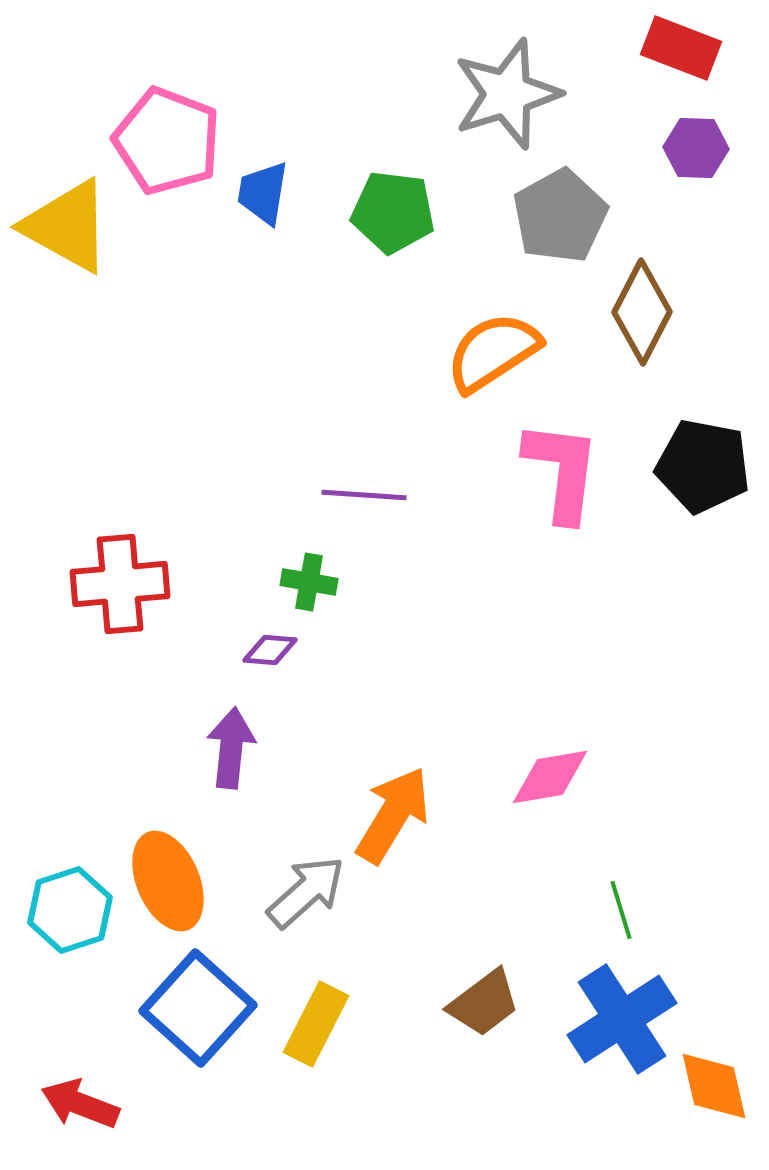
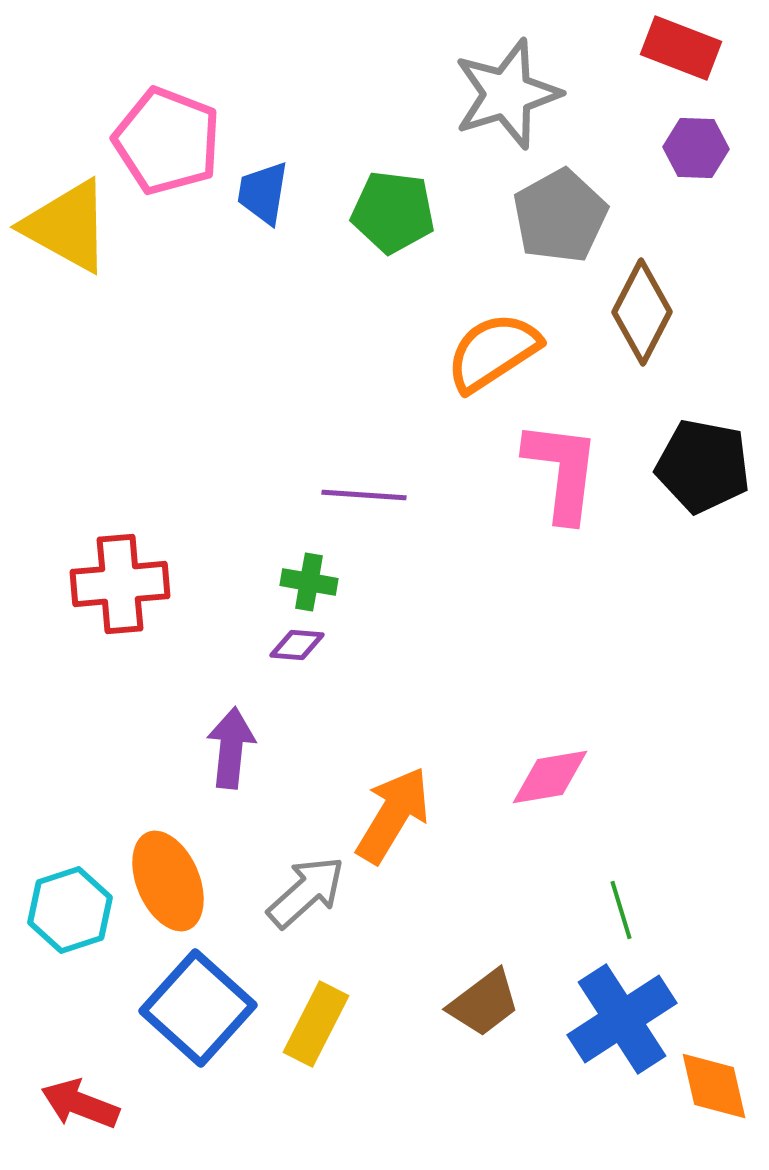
purple diamond: moved 27 px right, 5 px up
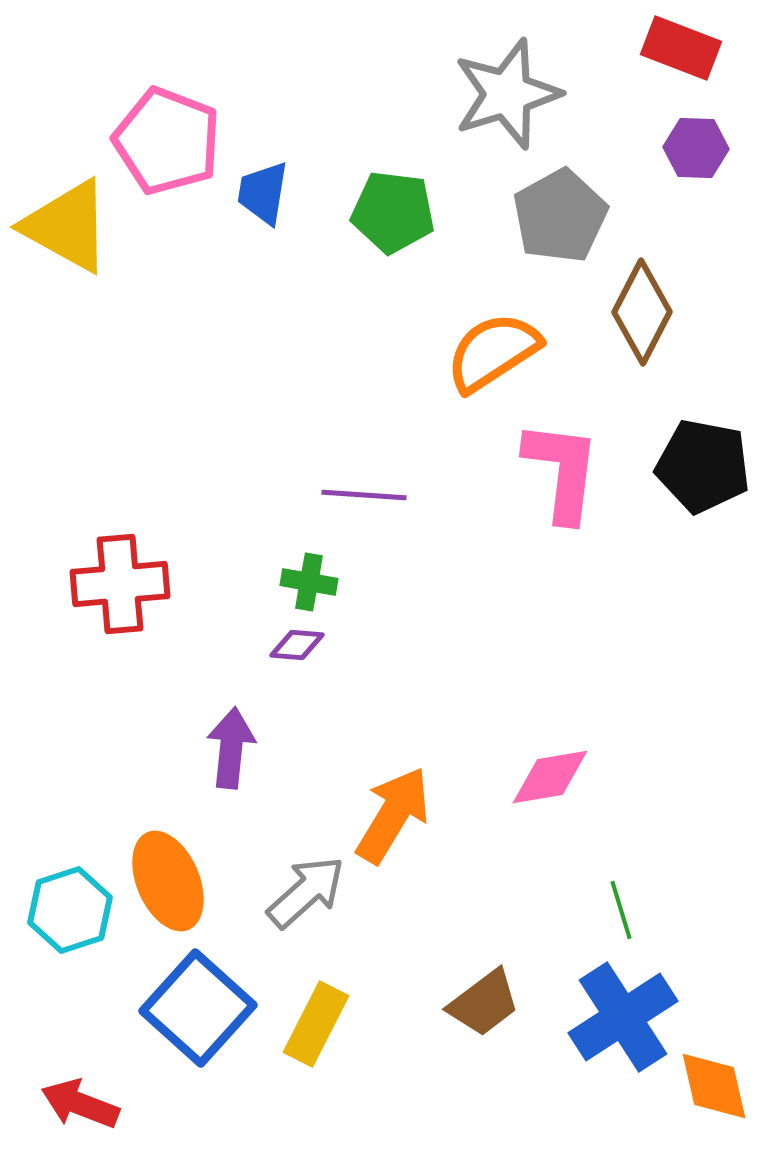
blue cross: moved 1 px right, 2 px up
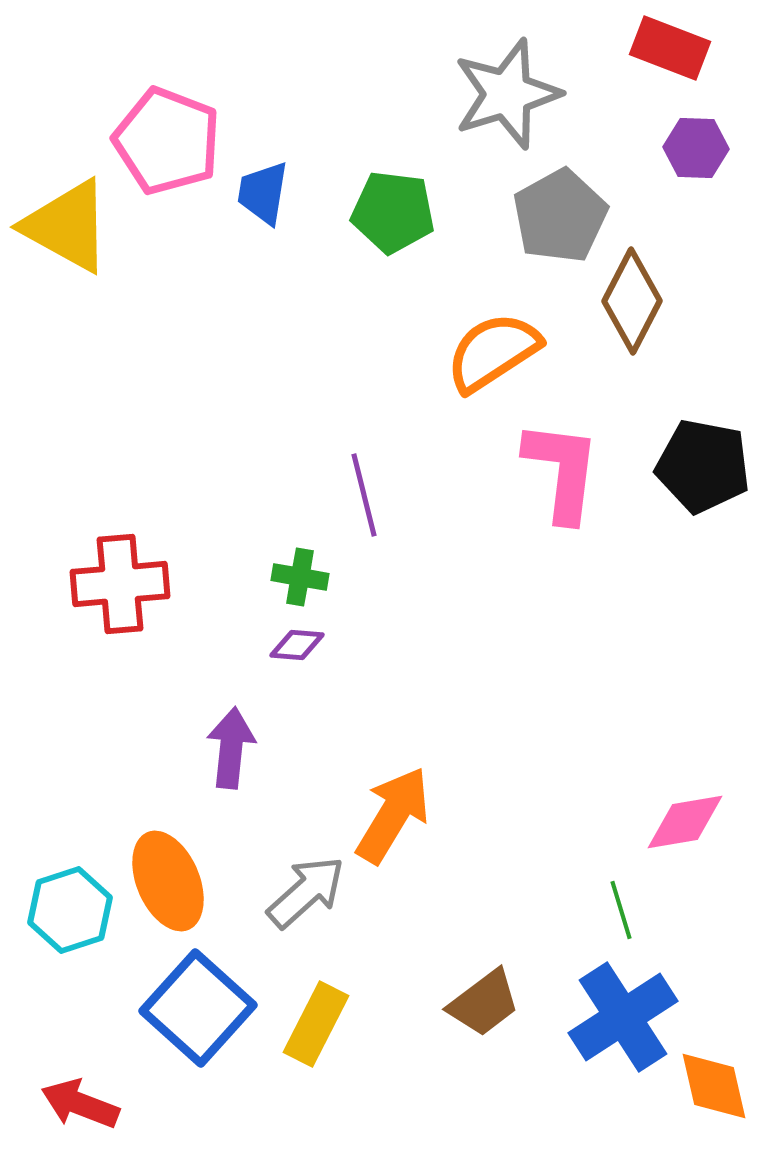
red rectangle: moved 11 px left
brown diamond: moved 10 px left, 11 px up
purple line: rotated 72 degrees clockwise
green cross: moved 9 px left, 5 px up
pink diamond: moved 135 px right, 45 px down
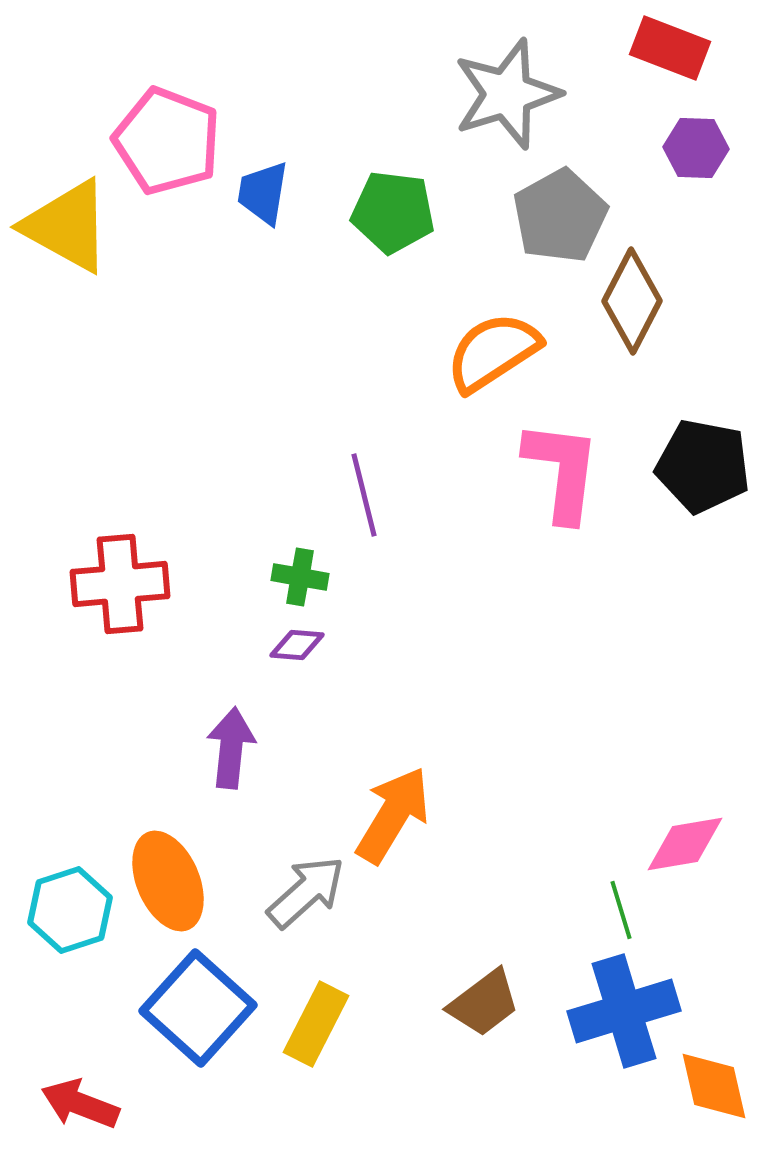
pink diamond: moved 22 px down
blue cross: moved 1 px right, 6 px up; rotated 16 degrees clockwise
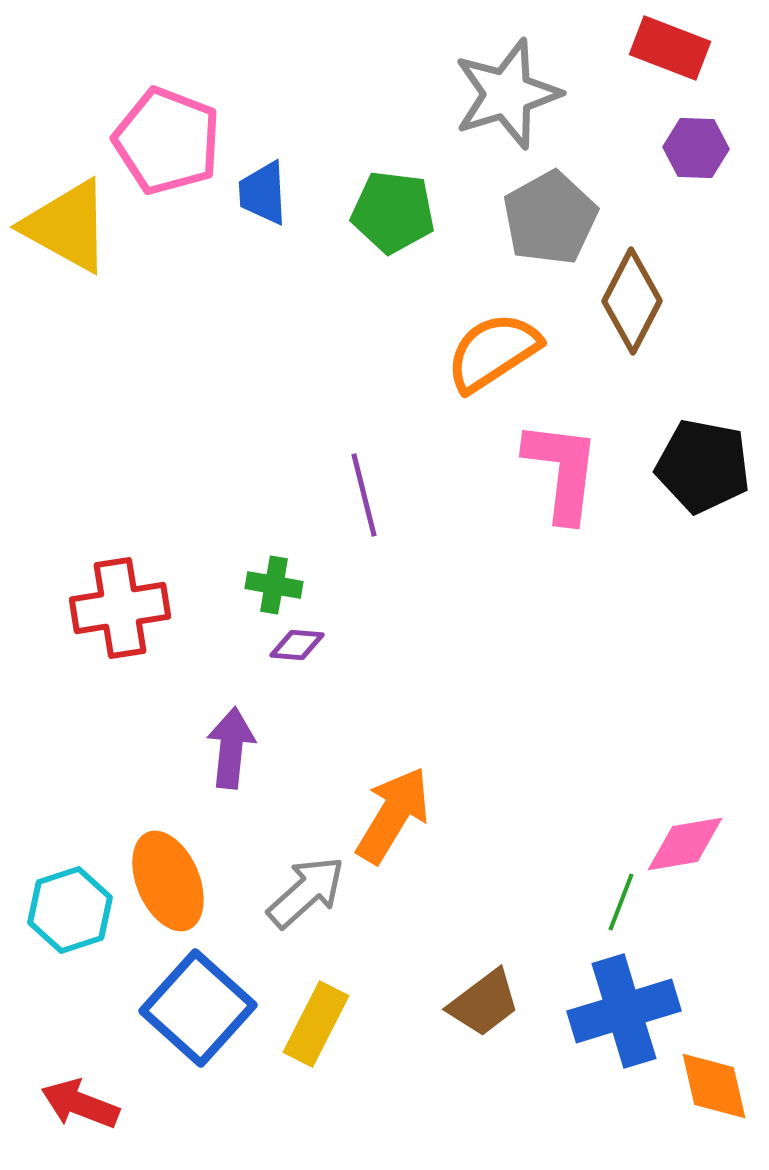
blue trapezoid: rotated 12 degrees counterclockwise
gray pentagon: moved 10 px left, 2 px down
green cross: moved 26 px left, 8 px down
red cross: moved 24 px down; rotated 4 degrees counterclockwise
green line: moved 8 px up; rotated 38 degrees clockwise
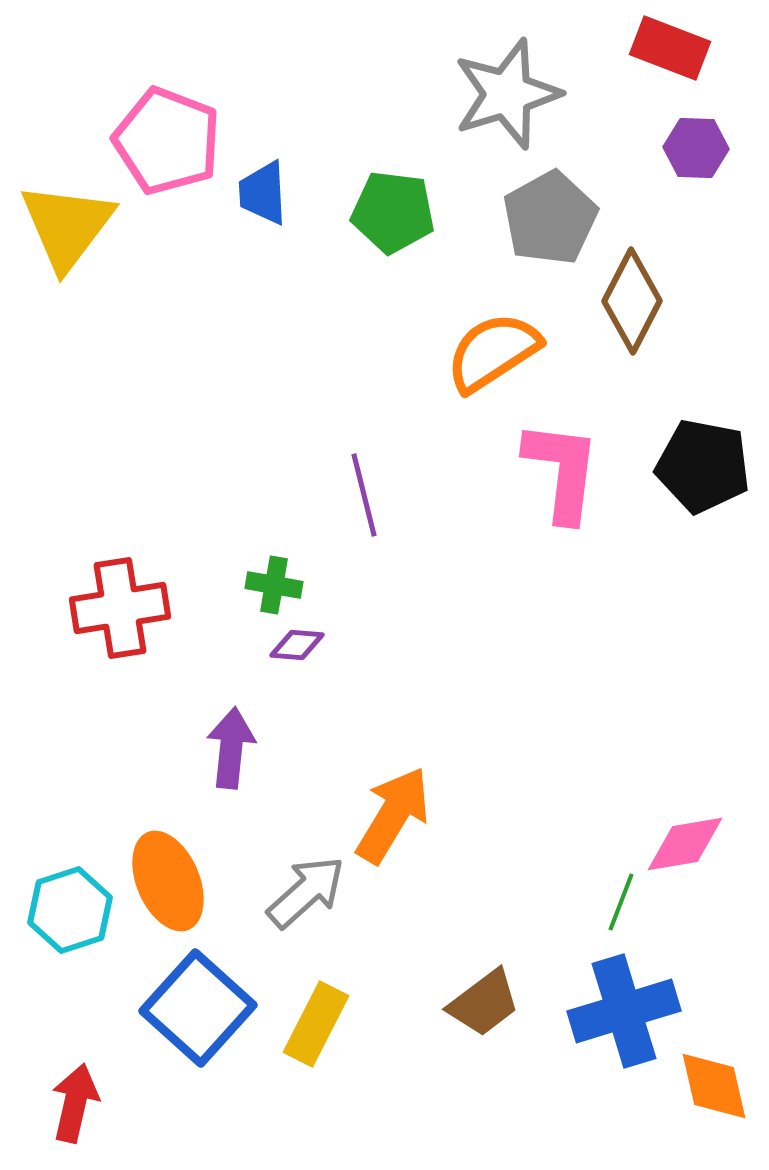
yellow triangle: rotated 38 degrees clockwise
red arrow: moved 5 px left, 1 px up; rotated 82 degrees clockwise
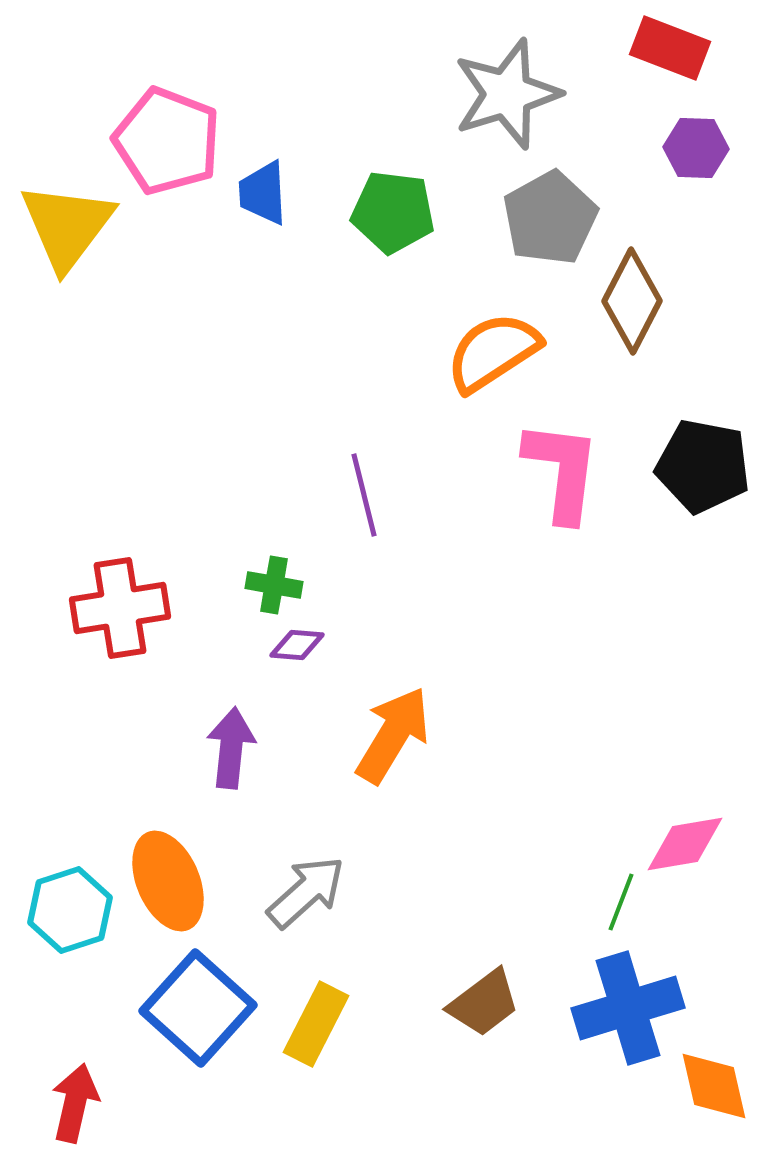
orange arrow: moved 80 px up
blue cross: moved 4 px right, 3 px up
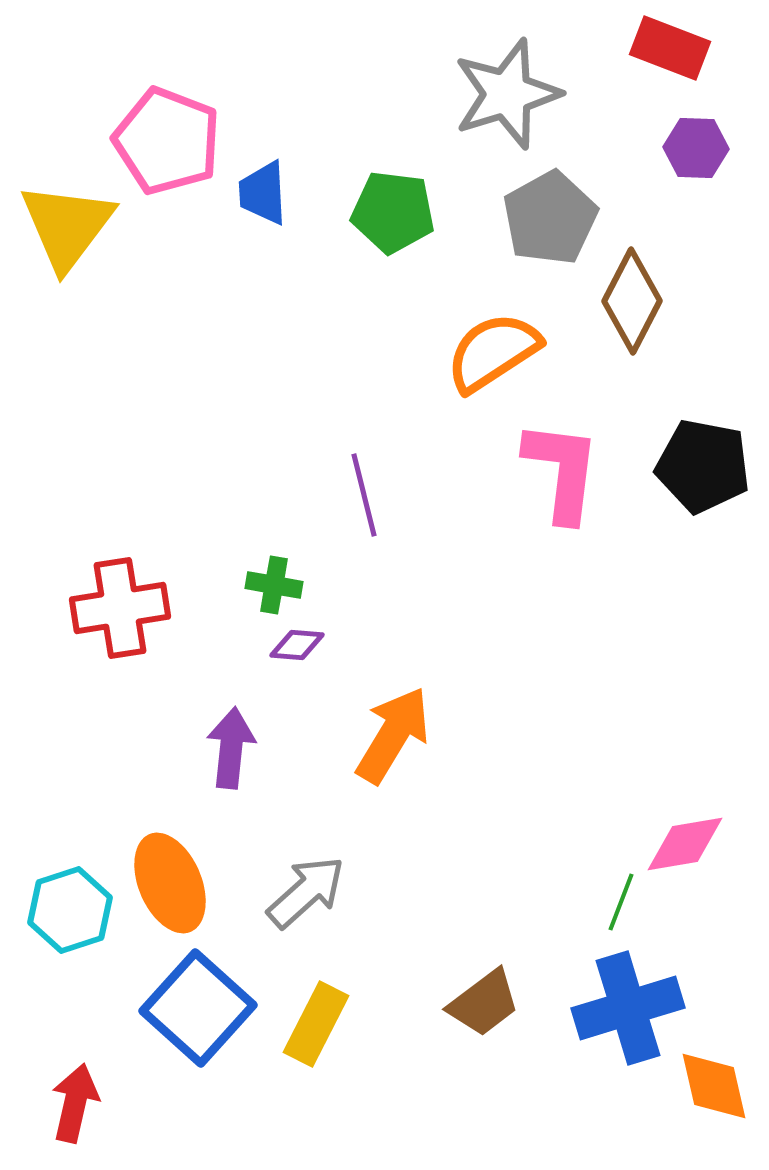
orange ellipse: moved 2 px right, 2 px down
